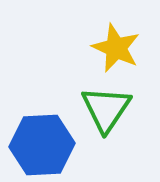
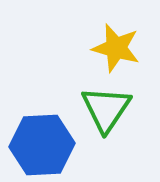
yellow star: rotated 9 degrees counterclockwise
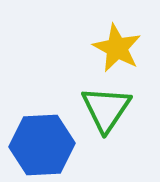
yellow star: moved 1 px right; rotated 12 degrees clockwise
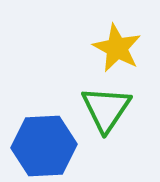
blue hexagon: moved 2 px right, 1 px down
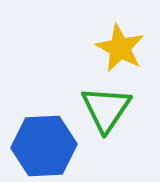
yellow star: moved 3 px right
